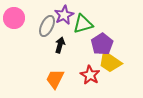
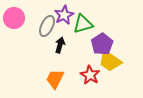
yellow trapezoid: moved 1 px up
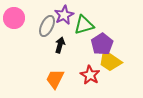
green triangle: moved 1 px right, 1 px down
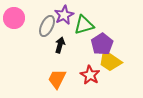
orange trapezoid: moved 2 px right
